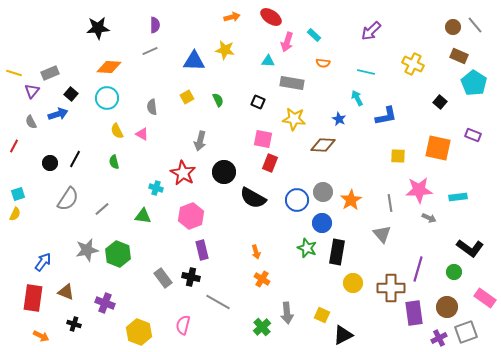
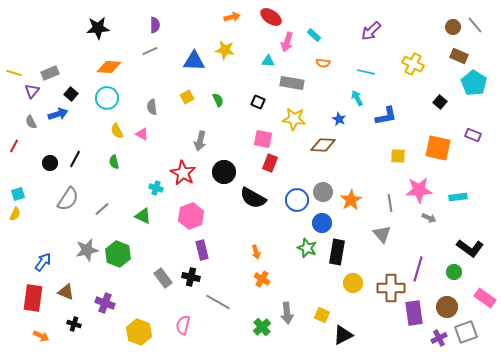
green triangle at (143, 216): rotated 18 degrees clockwise
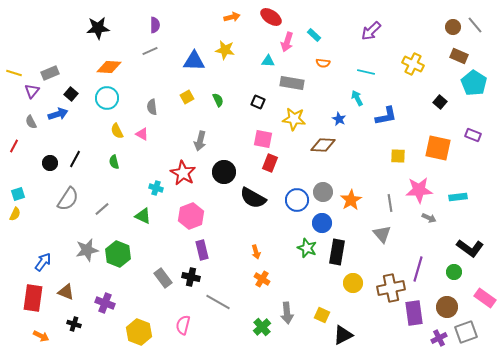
brown cross at (391, 288): rotated 12 degrees counterclockwise
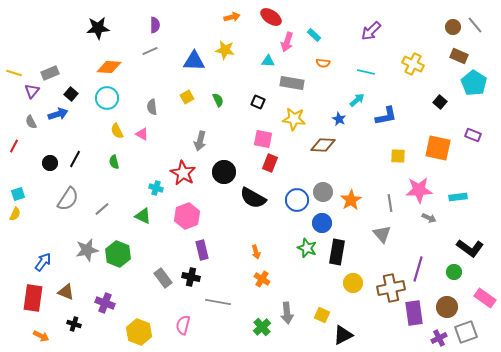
cyan arrow at (357, 98): moved 2 px down; rotated 77 degrees clockwise
pink hexagon at (191, 216): moved 4 px left
gray line at (218, 302): rotated 20 degrees counterclockwise
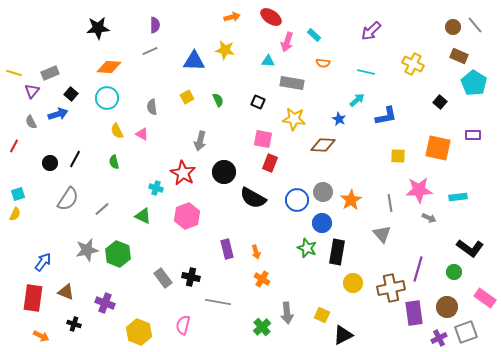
purple rectangle at (473, 135): rotated 21 degrees counterclockwise
purple rectangle at (202, 250): moved 25 px right, 1 px up
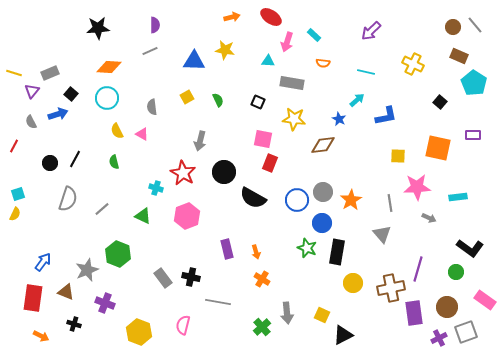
brown diamond at (323, 145): rotated 10 degrees counterclockwise
pink star at (419, 190): moved 2 px left, 3 px up
gray semicircle at (68, 199): rotated 15 degrees counterclockwise
gray star at (87, 250): moved 20 px down; rotated 10 degrees counterclockwise
green circle at (454, 272): moved 2 px right
pink rectangle at (485, 298): moved 2 px down
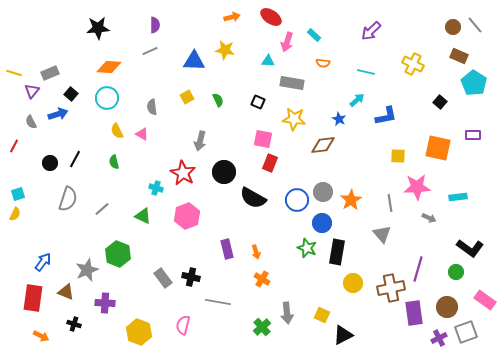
purple cross at (105, 303): rotated 18 degrees counterclockwise
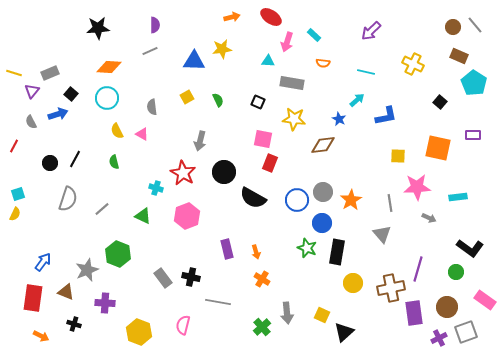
yellow star at (225, 50): moved 3 px left, 1 px up; rotated 18 degrees counterclockwise
black triangle at (343, 335): moved 1 px right, 3 px up; rotated 15 degrees counterclockwise
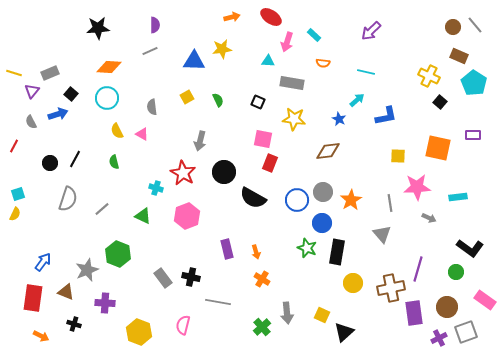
yellow cross at (413, 64): moved 16 px right, 12 px down
brown diamond at (323, 145): moved 5 px right, 6 px down
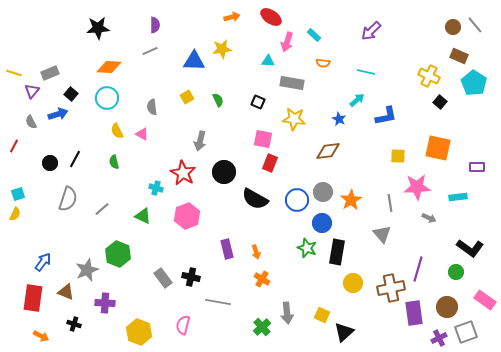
purple rectangle at (473, 135): moved 4 px right, 32 px down
black semicircle at (253, 198): moved 2 px right, 1 px down
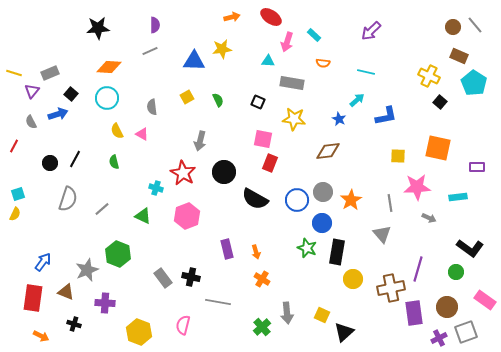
yellow circle at (353, 283): moved 4 px up
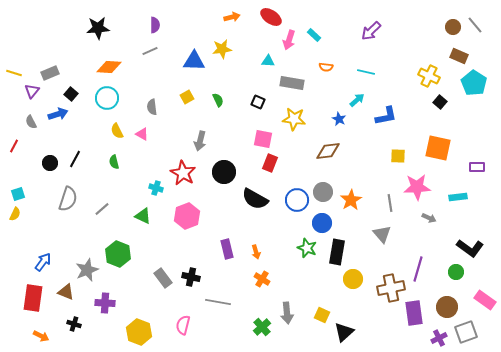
pink arrow at (287, 42): moved 2 px right, 2 px up
orange semicircle at (323, 63): moved 3 px right, 4 px down
